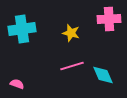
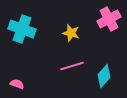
pink cross: rotated 25 degrees counterclockwise
cyan cross: rotated 28 degrees clockwise
cyan diamond: moved 1 px right, 1 px down; rotated 65 degrees clockwise
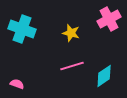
cyan diamond: rotated 15 degrees clockwise
